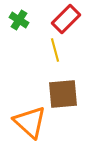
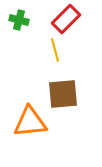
green cross: rotated 18 degrees counterclockwise
orange triangle: rotated 48 degrees counterclockwise
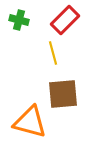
red rectangle: moved 1 px left, 1 px down
yellow line: moved 2 px left, 3 px down
orange triangle: rotated 21 degrees clockwise
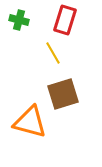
red rectangle: rotated 28 degrees counterclockwise
yellow line: rotated 15 degrees counterclockwise
brown square: rotated 12 degrees counterclockwise
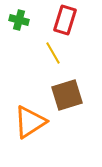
brown square: moved 4 px right, 1 px down
orange triangle: rotated 48 degrees counterclockwise
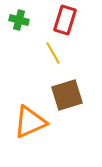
orange triangle: rotated 9 degrees clockwise
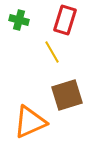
yellow line: moved 1 px left, 1 px up
